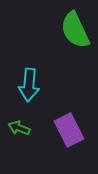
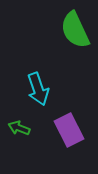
cyan arrow: moved 9 px right, 4 px down; rotated 24 degrees counterclockwise
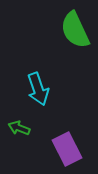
purple rectangle: moved 2 px left, 19 px down
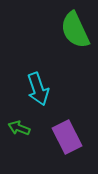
purple rectangle: moved 12 px up
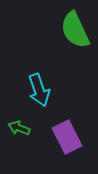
cyan arrow: moved 1 px right, 1 px down
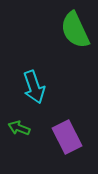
cyan arrow: moved 5 px left, 3 px up
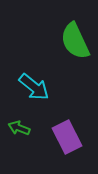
green semicircle: moved 11 px down
cyan arrow: rotated 32 degrees counterclockwise
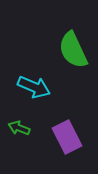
green semicircle: moved 2 px left, 9 px down
cyan arrow: rotated 16 degrees counterclockwise
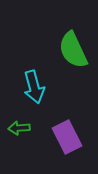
cyan arrow: rotated 52 degrees clockwise
green arrow: rotated 25 degrees counterclockwise
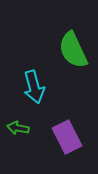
green arrow: moved 1 px left; rotated 15 degrees clockwise
